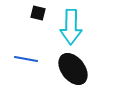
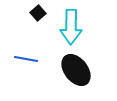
black square: rotated 35 degrees clockwise
black ellipse: moved 3 px right, 1 px down
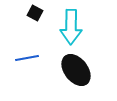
black square: moved 3 px left; rotated 21 degrees counterclockwise
blue line: moved 1 px right, 1 px up; rotated 20 degrees counterclockwise
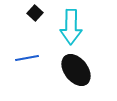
black square: rotated 14 degrees clockwise
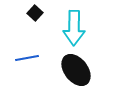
cyan arrow: moved 3 px right, 1 px down
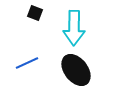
black square: rotated 21 degrees counterclockwise
blue line: moved 5 px down; rotated 15 degrees counterclockwise
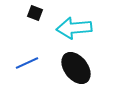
cyan arrow: rotated 84 degrees clockwise
black ellipse: moved 2 px up
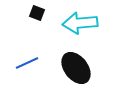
black square: moved 2 px right
cyan arrow: moved 6 px right, 5 px up
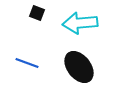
blue line: rotated 45 degrees clockwise
black ellipse: moved 3 px right, 1 px up
